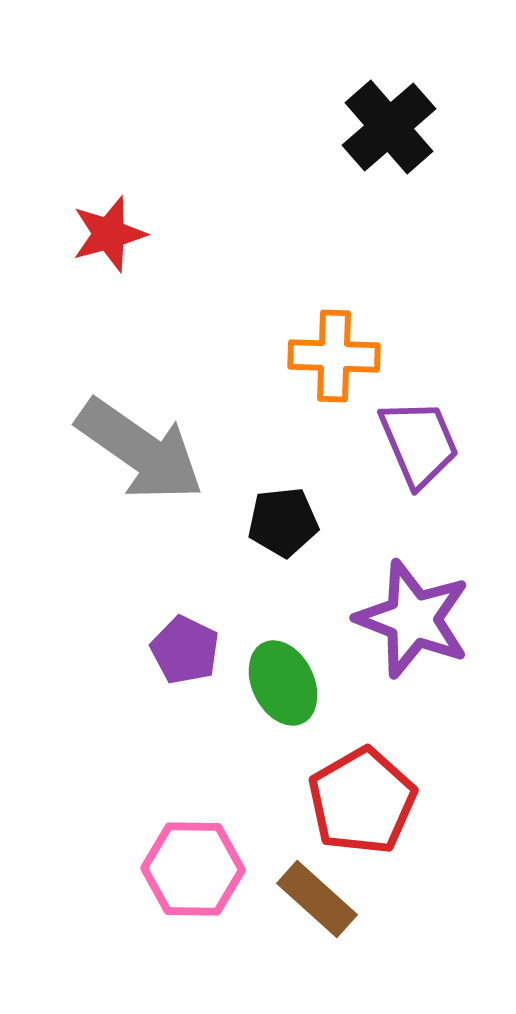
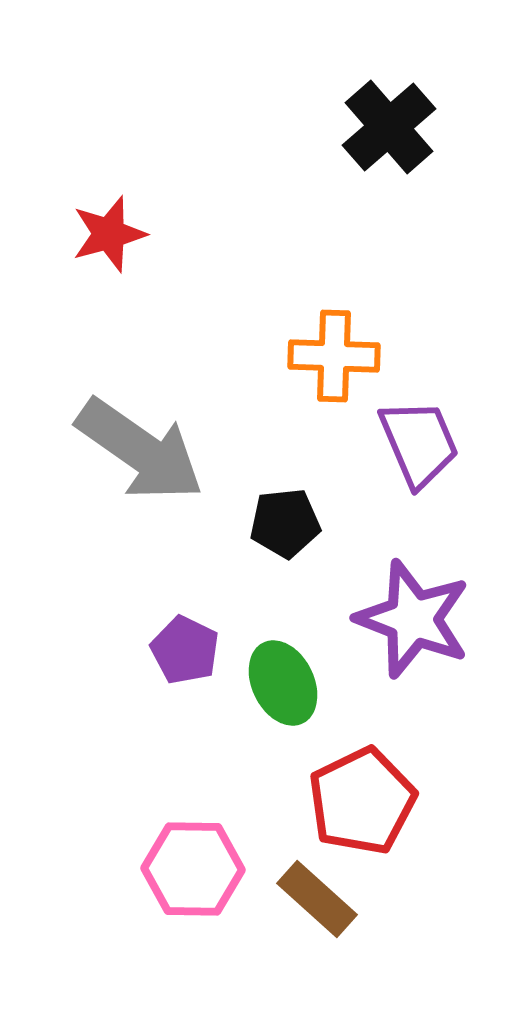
black pentagon: moved 2 px right, 1 px down
red pentagon: rotated 4 degrees clockwise
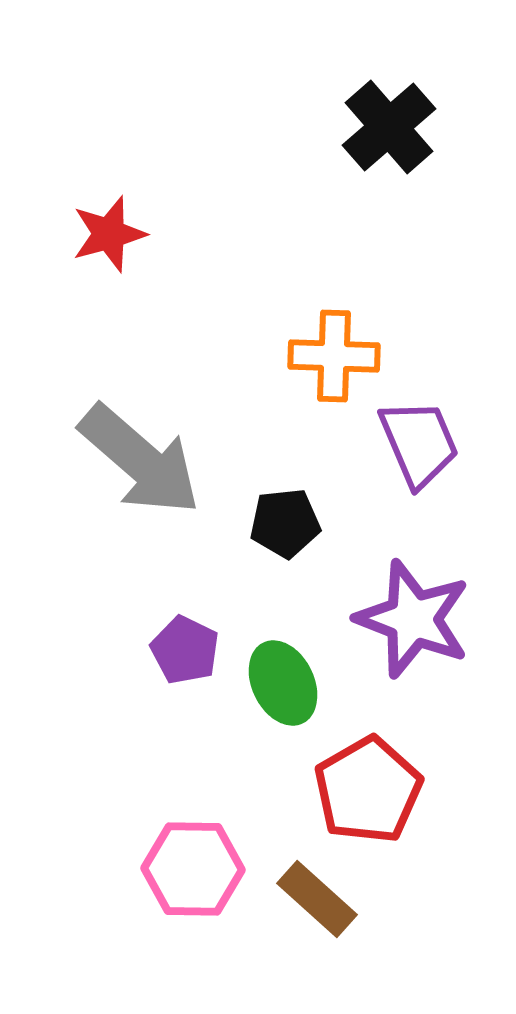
gray arrow: moved 10 px down; rotated 6 degrees clockwise
red pentagon: moved 6 px right, 11 px up; rotated 4 degrees counterclockwise
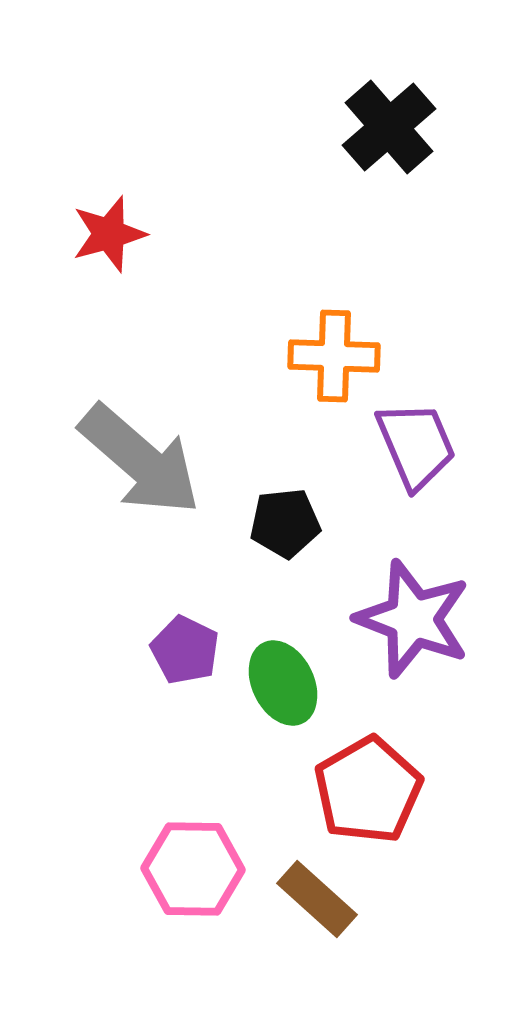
purple trapezoid: moved 3 px left, 2 px down
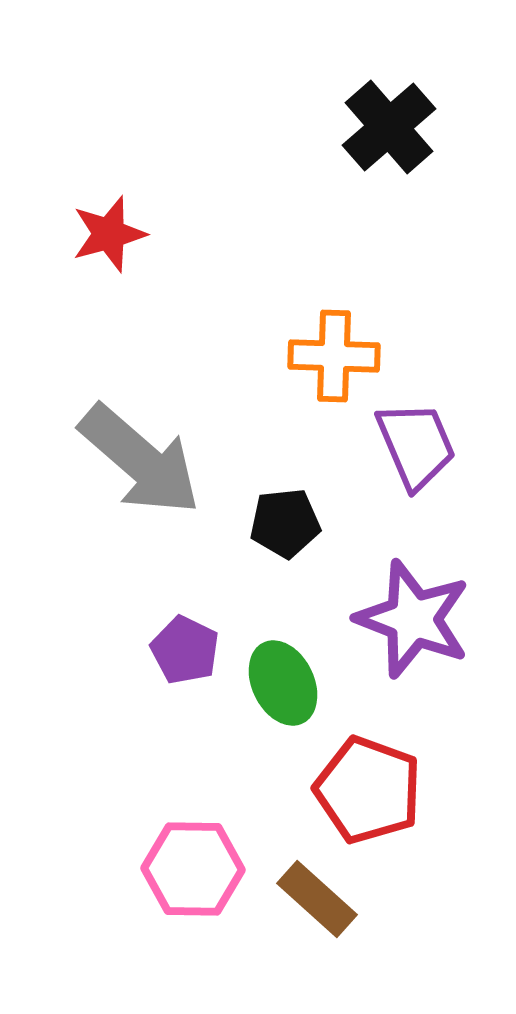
red pentagon: rotated 22 degrees counterclockwise
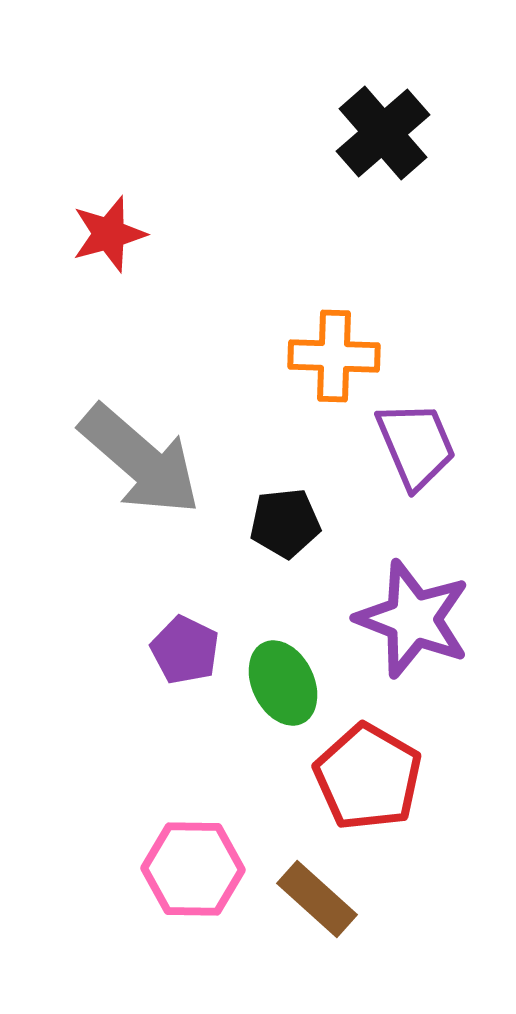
black cross: moved 6 px left, 6 px down
red pentagon: moved 13 px up; rotated 10 degrees clockwise
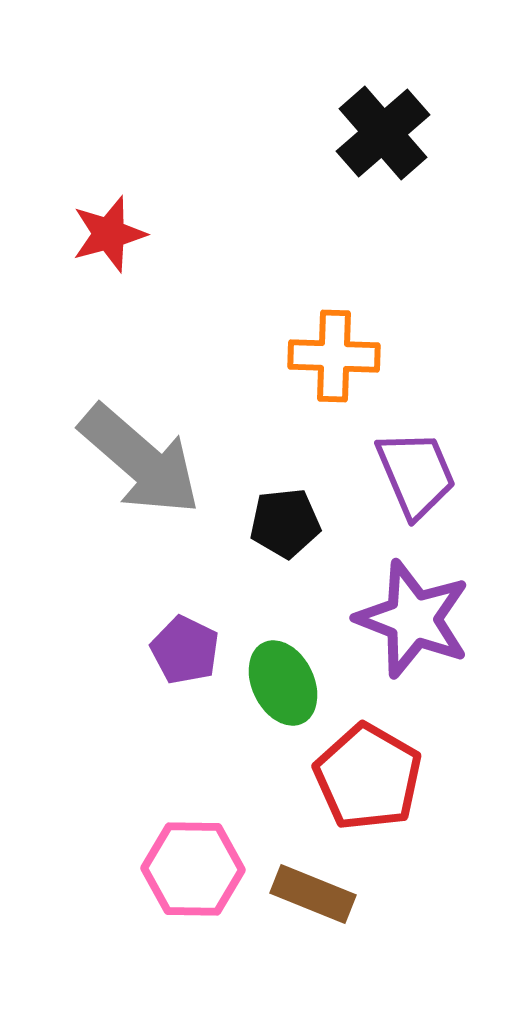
purple trapezoid: moved 29 px down
brown rectangle: moved 4 px left, 5 px up; rotated 20 degrees counterclockwise
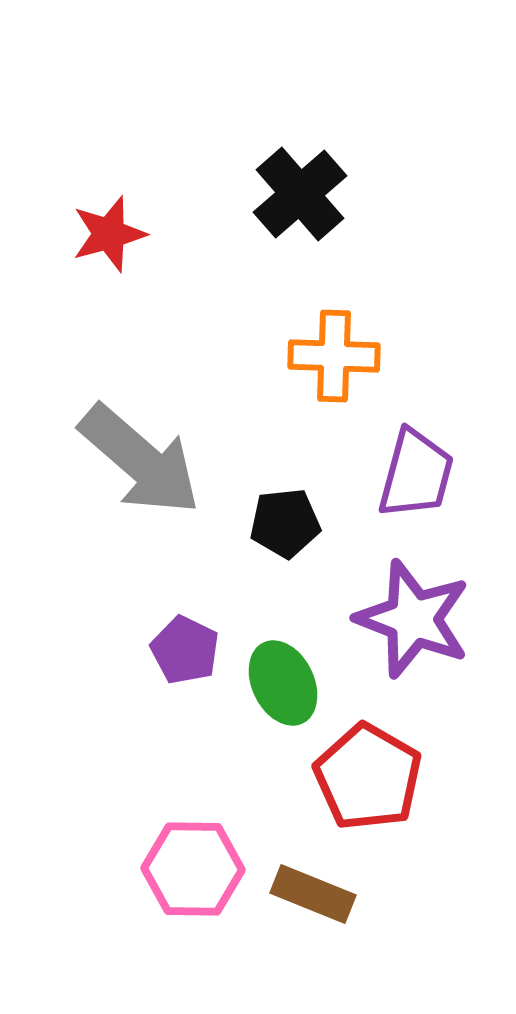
black cross: moved 83 px left, 61 px down
purple trapezoid: rotated 38 degrees clockwise
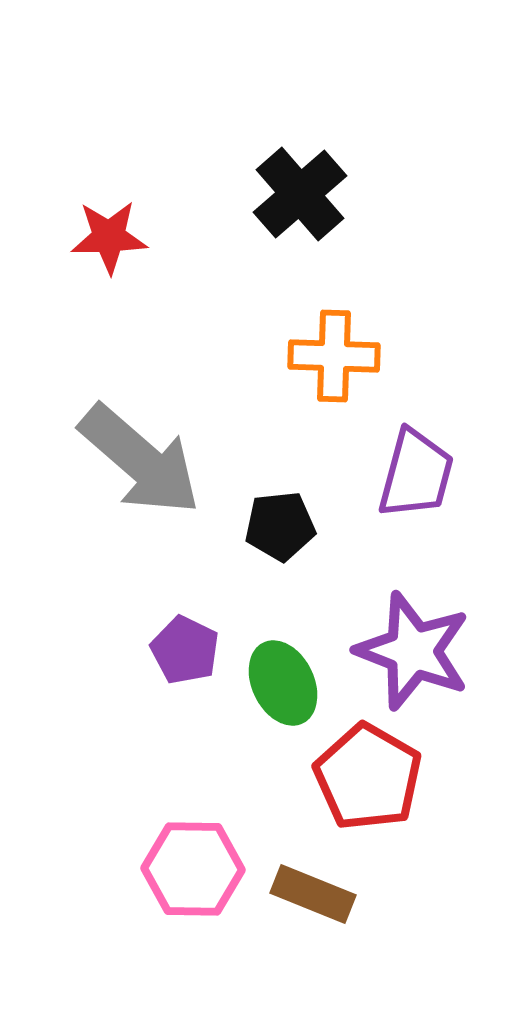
red star: moved 3 px down; rotated 14 degrees clockwise
black pentagon: moved 5 px left, 3 px down
purple star: moved 32 px down
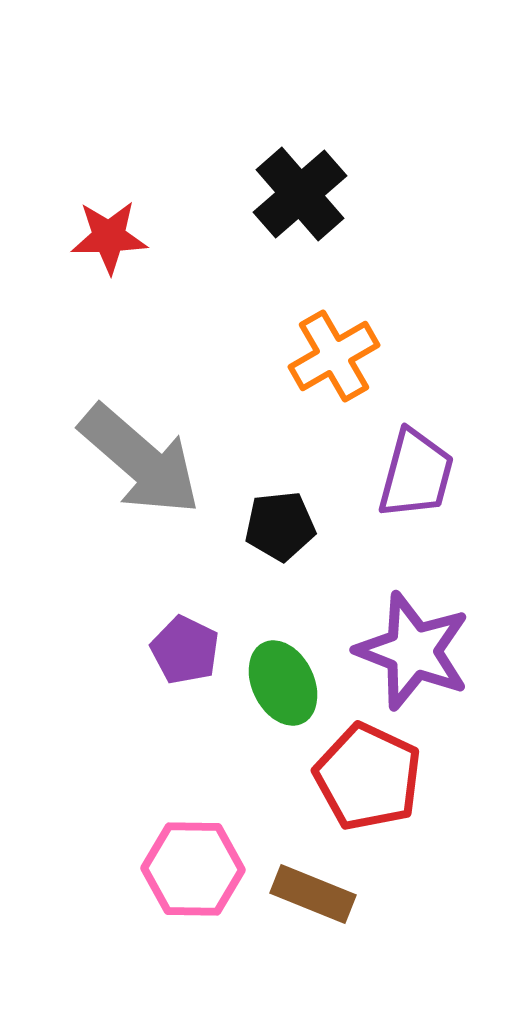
orange cross: rotated 32 degrees counterclockwise
red pentagon: rotated 5 degrees counterclockwise
